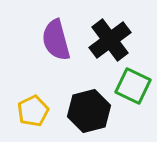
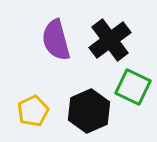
green square: moved 1 px down
black hexagon: rotated 9 degrees counterclockwise
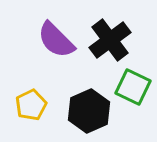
purple semicircle: rotated 30 degrees counterclockwise
yellow pentagon: moved 2 px left, 6 px up
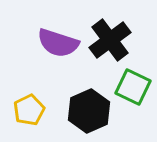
purple semicircle: moved 2 px right, 3 px down; rotated 27 degrees counterclockwise
yellow pentagon: moved 2 px left, 5 px down
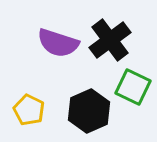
yellow pentagon: rotated 20 degrees counterclockwise
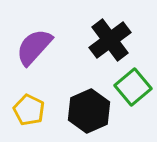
purple semicircle: moved 24 px left, 4 px down; rotated 114 degrees clockwise
green square: rotated 24 degrees clockwise
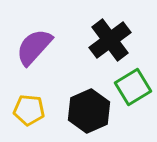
green square: rotated 9 degrees clockwise
yellow pentagon: rotated 20 degrees counterclockwise
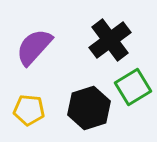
black hexagon: moved 3 px up; rotated 6 degrees clockwise
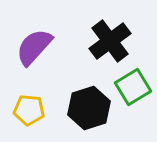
black cross: moved 1 px down
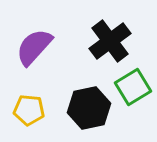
black hexagon: rotated 6 degrees clockwise
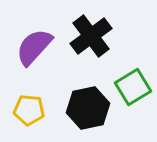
black cross: moved 19 px left, 5 px up
black hexagon: moved 1 px left
